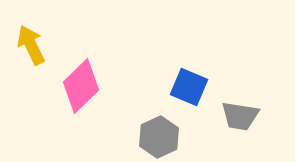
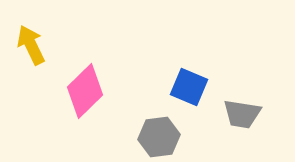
pink diamond: moved 4 px right, 5 px down
gray trapezoid: moved 2 px right, 2 px up
gray hexagon: rotated 18 degrees clockwise
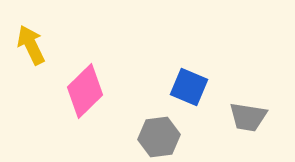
gray trapezoid: moved 6 px right, 3 px down
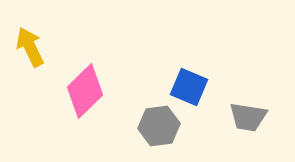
yellow arrow: moved 1 px left, 2 px down
gray hexagon: moved 11 px up
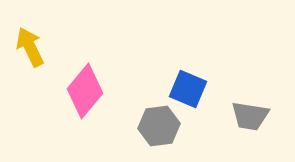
blue square: moved 1 px left, 2 px down
pink diamond: rotated 6 degrees counterclockwise
gray trapezoid: moved 2 px right, 1 px up
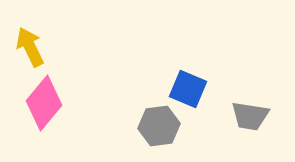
pink diamond: moved 41 px left, 12 px down
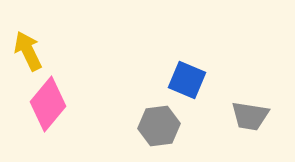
yellow arrow: moved 2 px left, 4 px down
blue square: moved 1 px left, 9 px up
pink diamond: moved 4 px right, 1 px down
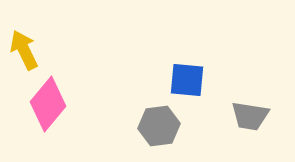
yellow arrow: moved 4 px left, 1 px up
blue square: rotated 18 degrees counterclockwise
